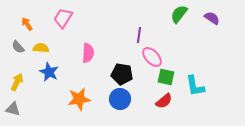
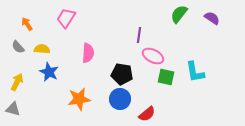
pink trapezoid: moved 3 px right
yellow semicircle: moved 1 px right, 1 px down
pink ellipse: moved 1 px right, 1 px up; rotated 20 degrees counterclockwise
cyan L-shape: moved 14 px up
red semicircle: moved 17 px left, 13 px down
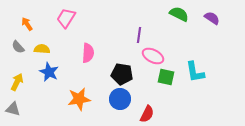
green semicircle: rotated 78 degrees clockwise
red semicircle: rotated 24 degrees counterclockwise
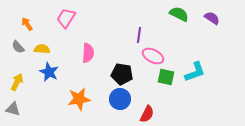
cyan L-shape: rotated 100 degrees counterclockwise
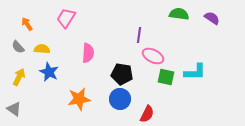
green semicircle: rotated 18 degrees counterclockwise
cyan L-shape: rotated 20 degrees clockwise
yellow arrow: moved 2 px right, 5 px up
gray triangle: moved 1 px right; rotated 21 degrees clockwise
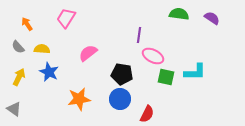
pink semicircle: rotated 132 degrees counterclockwise
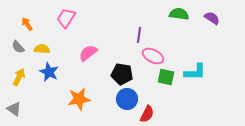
blue circle: moved 7 px right
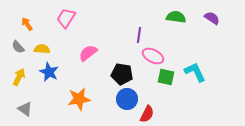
green semicircle: moved 3 px left, 3 px down
cyan L-shape: rotated 115 degrees counterclockwise
gray triangle: moved 11 px right
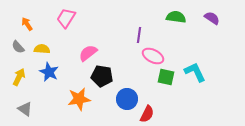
black pentagon: moved 20 px left, 2 px down
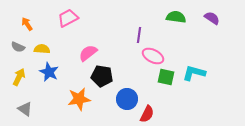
pink trapezoid: moved 2 px right; rotated 30 degrees clockwise
gray semicircle: rotated 24 degrees counterclockwise
cyan L-shape: moved 1 px left, 1 px down; rotated 50 degrees counterclockwise
